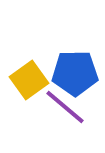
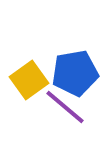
blue pentagon: rotated 9 degrees counterclockwise
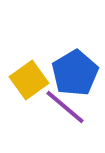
blue pentagon: rotated 21 degrees counterclockwise
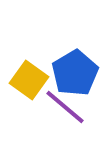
yellow square: rotated 18 degrees counterclockwise
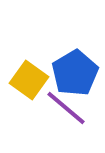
purple line: moved 1 px right, 1 px down
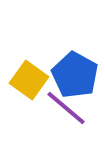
blue pentagon: moved 2 px down; rotated 12 degrees counterclockwise
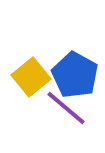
yellow square: moved 2 px right, 3 px up; rotated 15 degrees clockwise
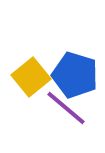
blue pentagon: rotated 12 degrees counterclockwise
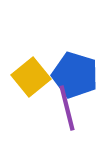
purple line: moved 1 px right; rotated 36 degrees clockwise
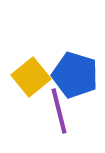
purple line: moved 8 px left, 3 px down
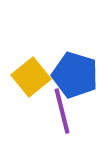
purple line: moved 3 px right
